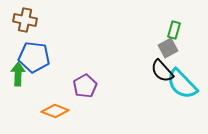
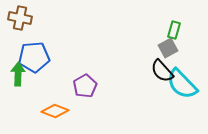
brown cross: moved 5 px left, 2 px up
blue pentagon: rotated 12 degrees counterclockwise
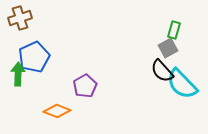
brown cross: rotated 30 degrees counterclockwise
blue pentagon: rotated 20 degrees counterclockwise
orange diamond: moved 2 px right
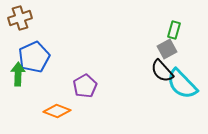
gray square: moved 1 px left, 1 px down
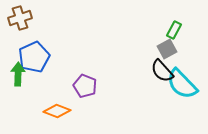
green rectangle: rotated 12 degrees clockwise
purple pentagon: rotated 20 degrees counterclockwise
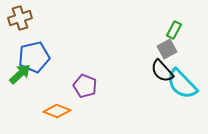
blue pentagon: rotated 12 degrees clockwise
green arrow: moved 2 px right; rotated 45 degrees clockwise
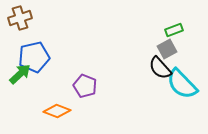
green rectangle: rotated 42 degrees clockwise
black semicircle: moved 2 px left, 3 px up
